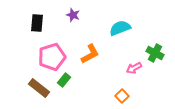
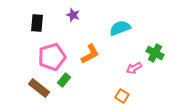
orange square: rotated 16 degrees counterclockwise
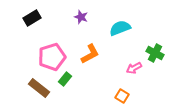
purple star: moved 8 px right, 2 px down
black rectangle: moved 5 px left, 5 px up; rotated 54 degrees clockwise
green rectangle: moved 1 px right, 1 px up
